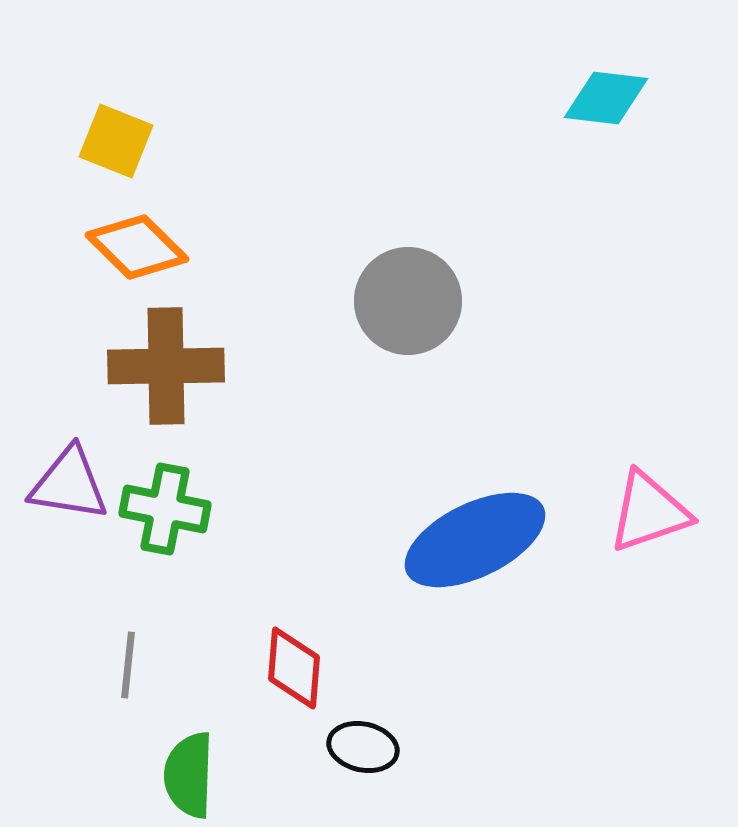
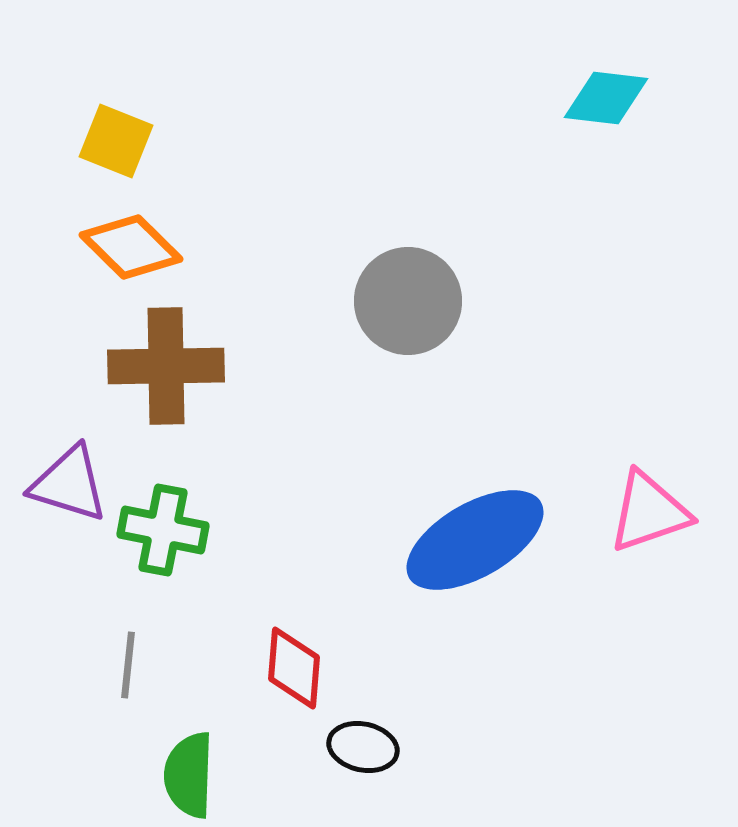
orange diamond: moved 6 px left
purple triangle: rotated 8 degrees clockwise
green cross: moved 2 px left, 21 px down
blue ellipse: rotated 4 degrees counterclockwise
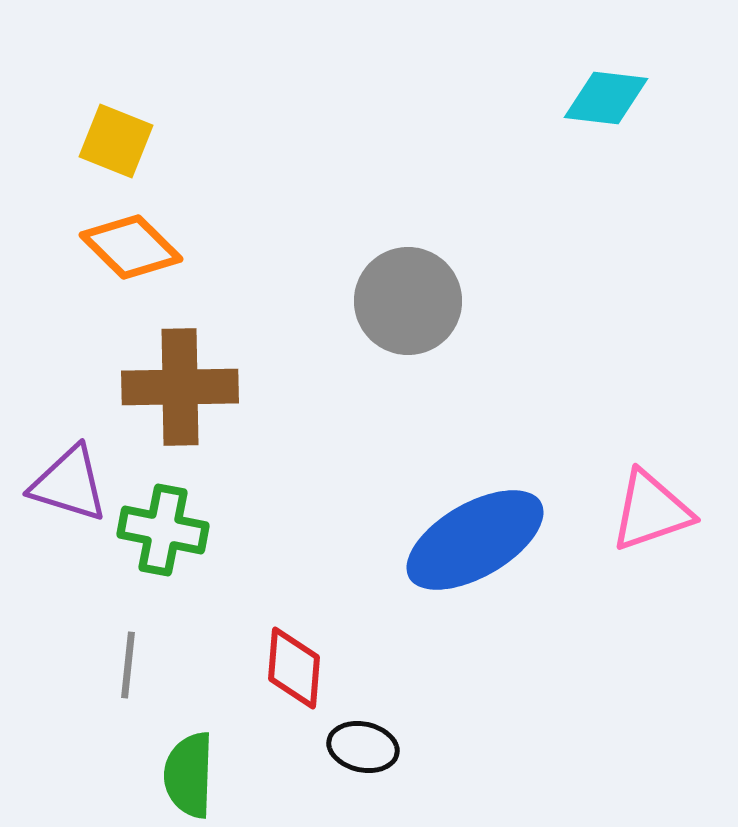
brown cross: moved 14 px right, 21 px down
pink triangle: moved 2 px right, 1 px up
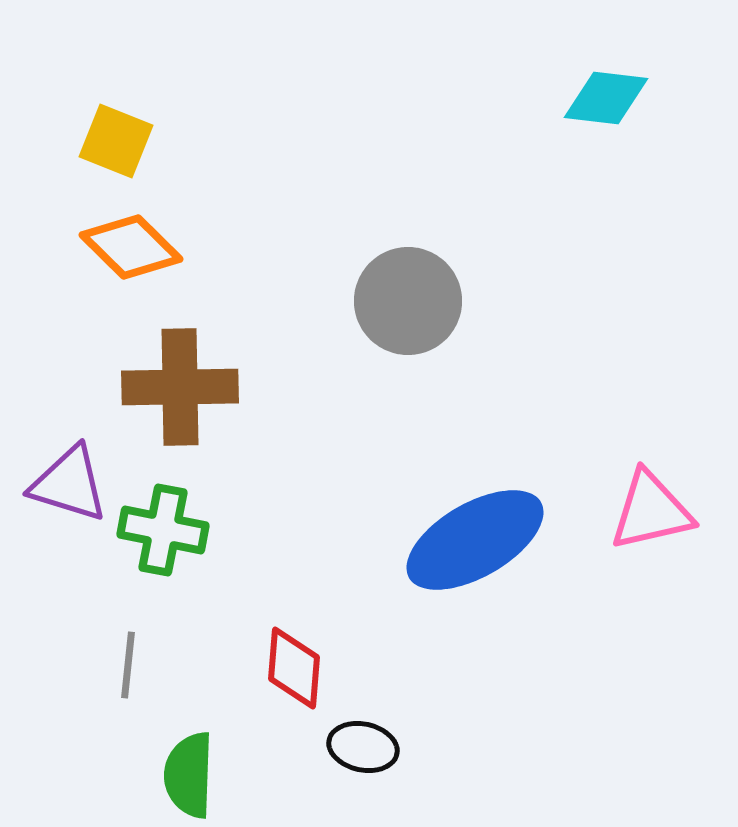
pink triangle: rotated 6 degrees clockwise
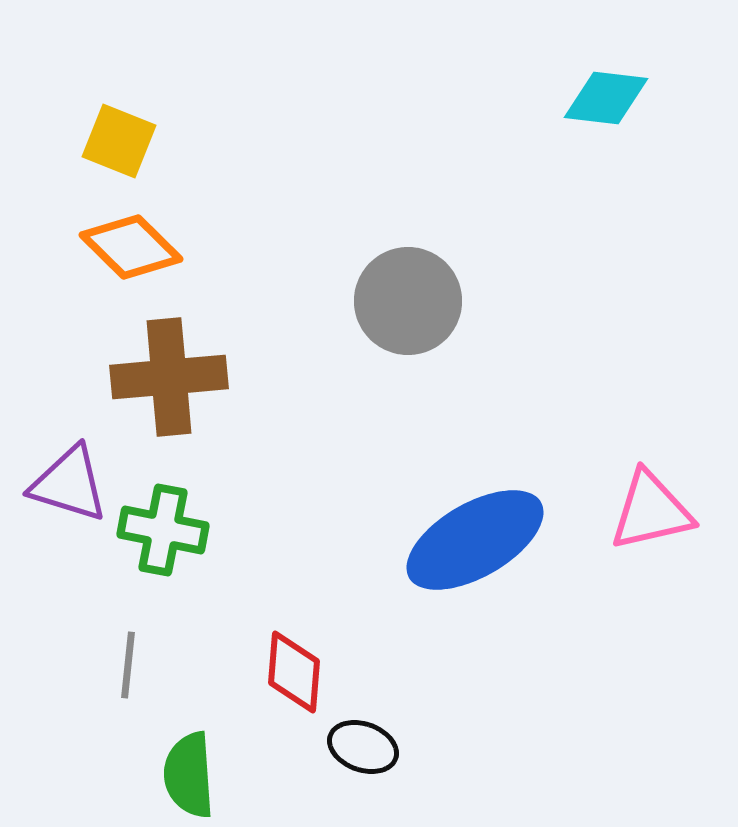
yellow square: moved 3 px right
brown cross: moved 11 px left, 10 px up; rotated 4 degrees counterclockwise
red diamond: moved 4 px down
black ellipse: rotated 8 degrees clockwise
green semicircle: rotated 6 degrees counterclockwise
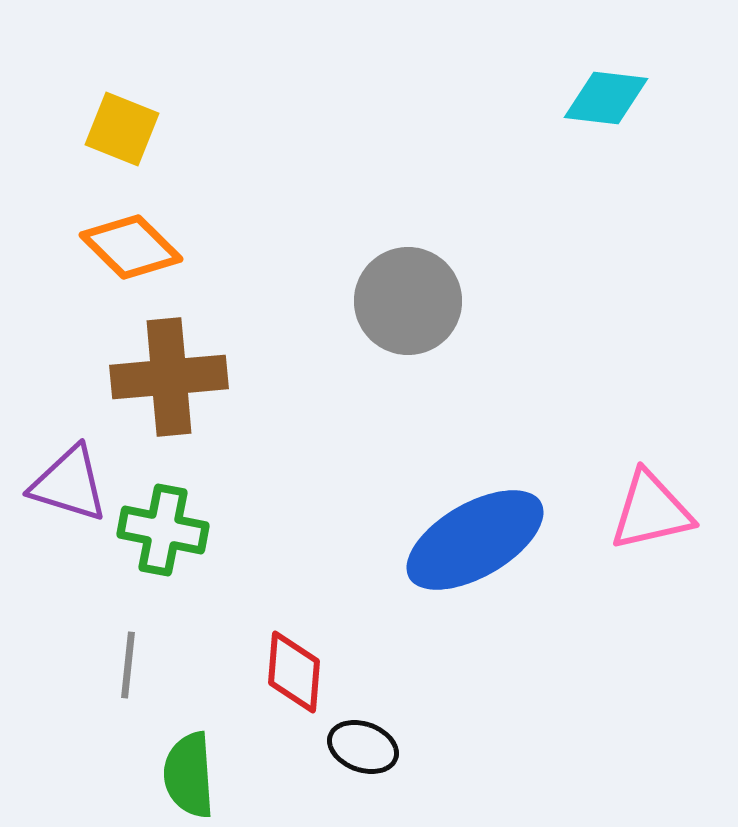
yellow square: moved 3 px right, 12 px up
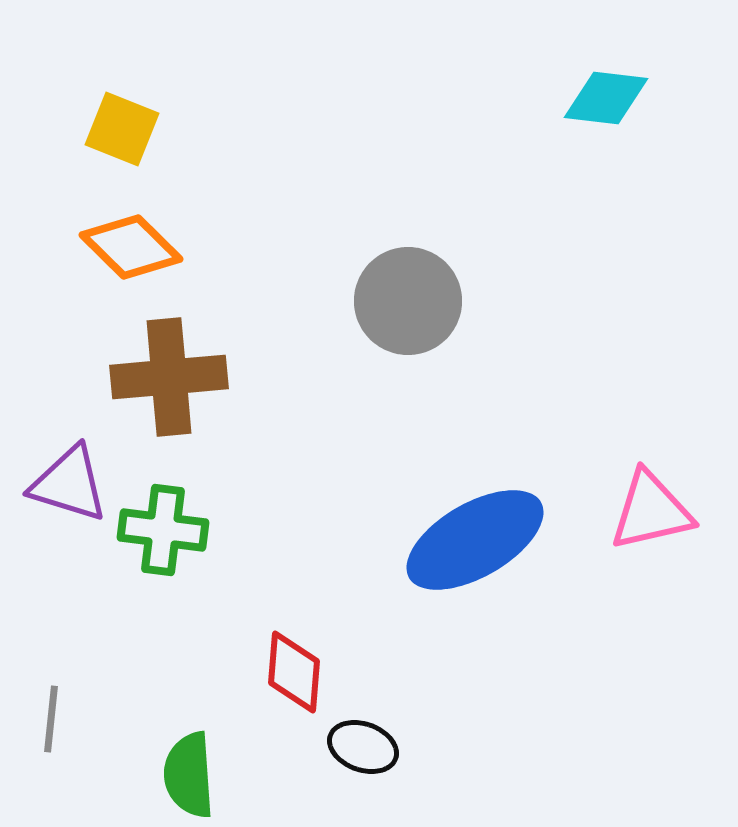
green cross: rotated 4 degrees counterclockwise
gray line: moved 77 px left, 54 px down
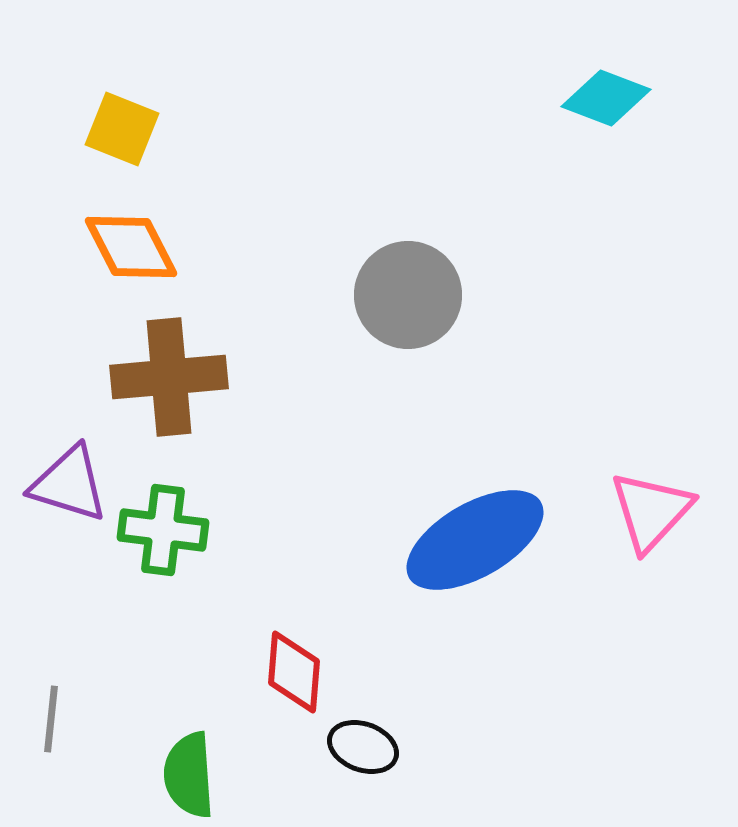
cyan diamond: rotated 14 degrees clockwise
orange diamond: rotated 18 degrees clockwise
gray circle: moved 6 px up
pink triangle: rotated 34 degrees counterclockwise
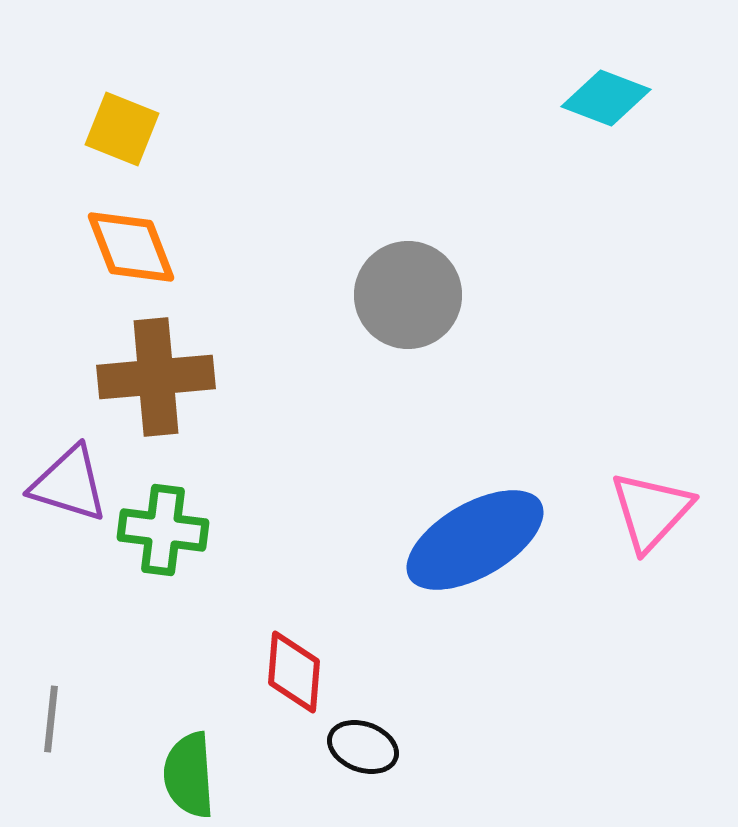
orange diamond: rotated 6 degrees clockwise
brown cross: moved 13 px left
